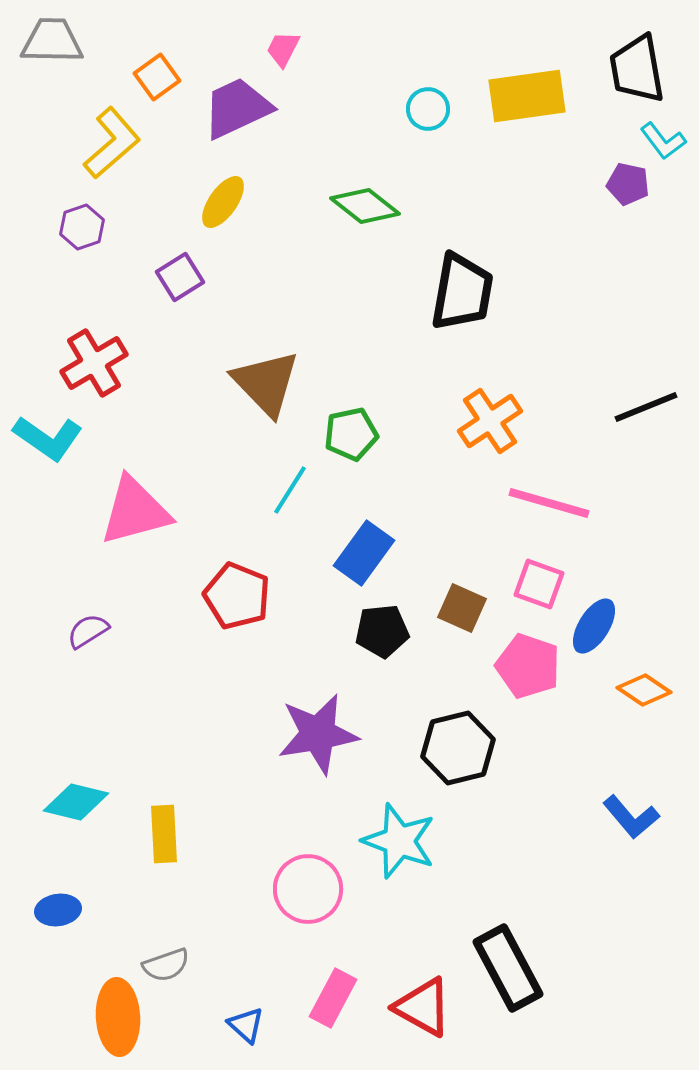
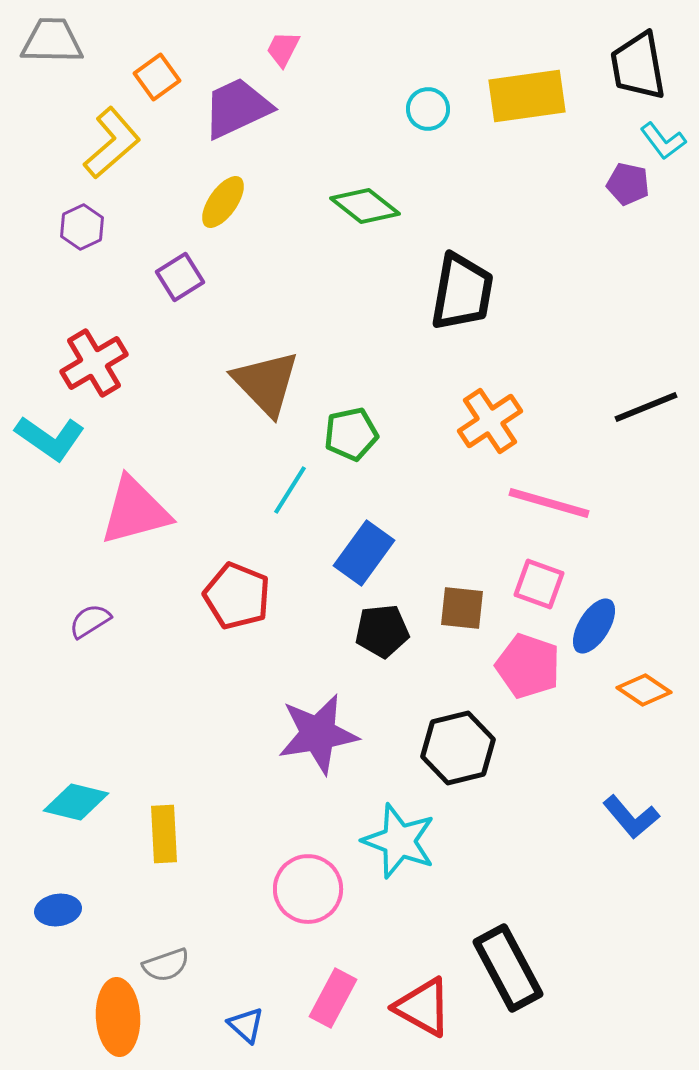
black trapezoid at (637, 69): moved 1 px right, 3 px up
purple hexagon at (82, 227): rotated 6 degrees counterclockwise
cyan L-shape at (48, 438): moved 2 px right
brown square at (462, 608): rotated 18 degrees counterclockwise
purple semicircle at (88, 631): moved 2 px right, 10 px up
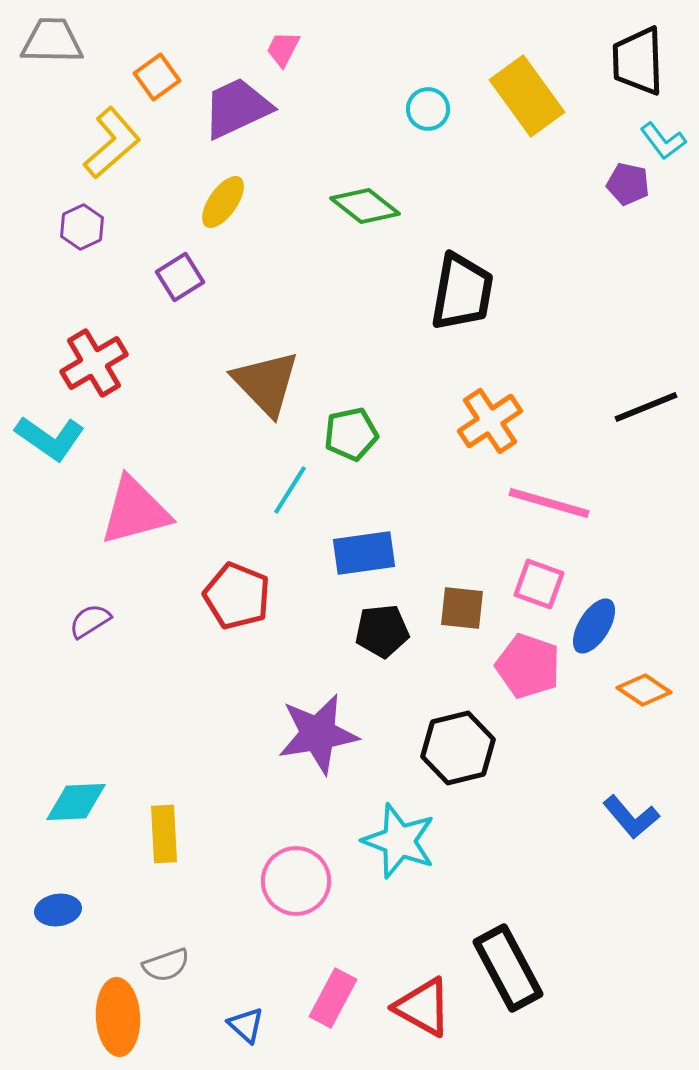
black trapezoid at (638, 66): moved 5 px up; rotated 8 degrees clockwise
yellow rectangle at (527, 96): rotated 62 degrees clockwise
blue rectangle at (364, 553): rotated 46 degrees clockwise
cyan diamond at (76, 802): rotated 16 degrees counterclockwise
pink circle at (308, 889): moved 12 px left, 8 px up
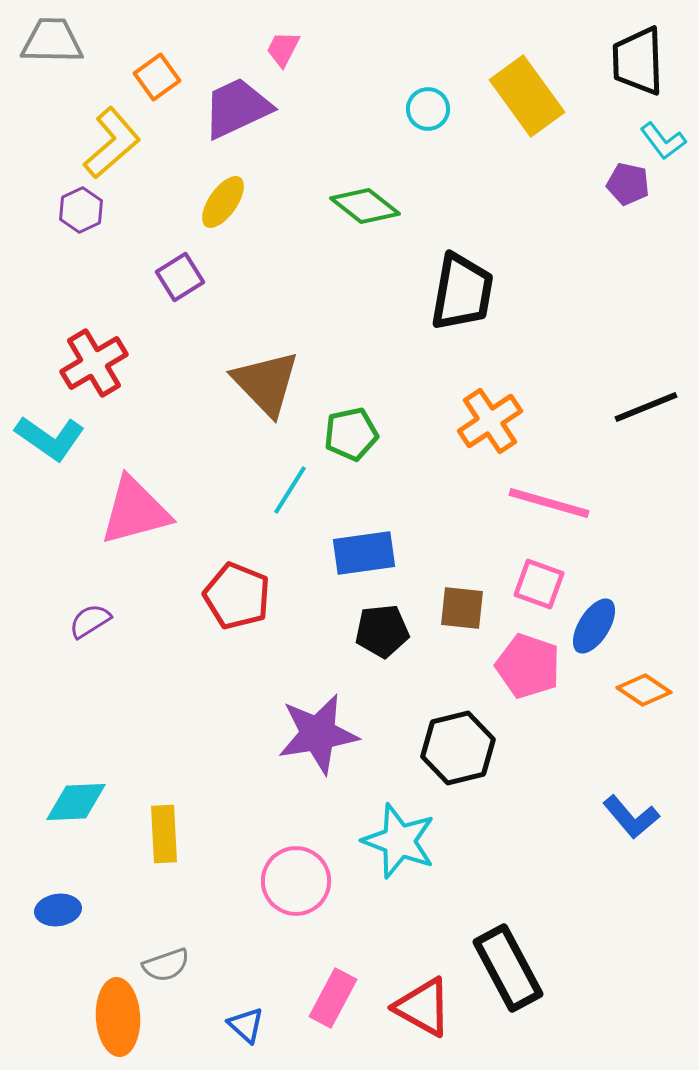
purple hexagon at (82, 227): moved 1 px left, 17 px up
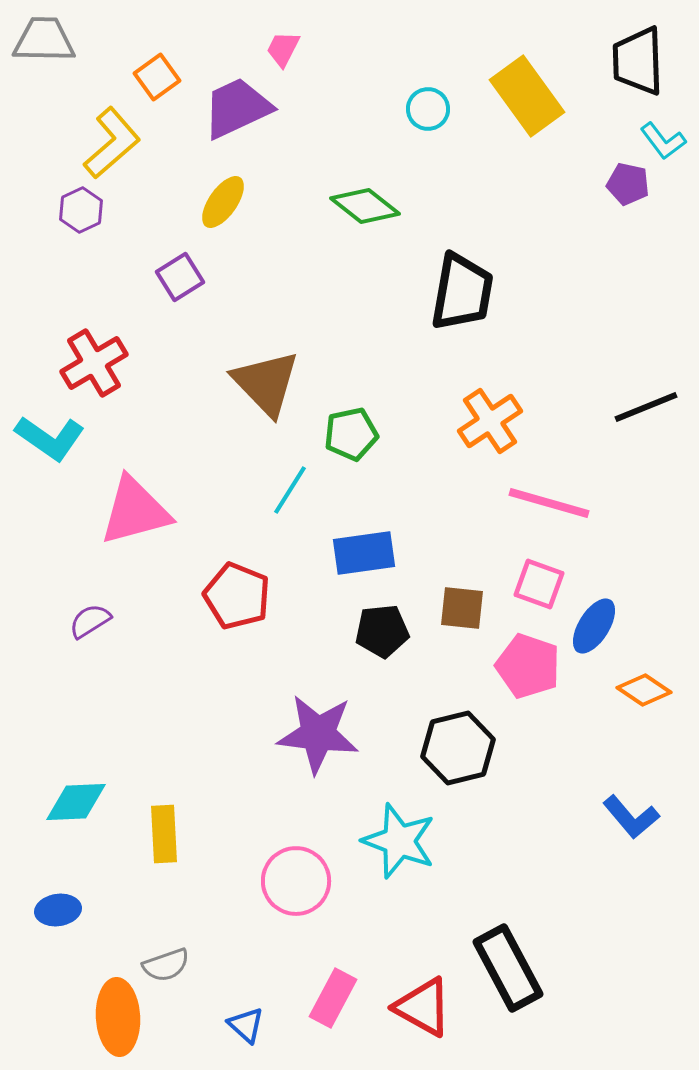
gray trapezoid at (52, 41): moved 8 px left, 1 px up
purple star at (318, 734): rotated 16 degrees clockwise
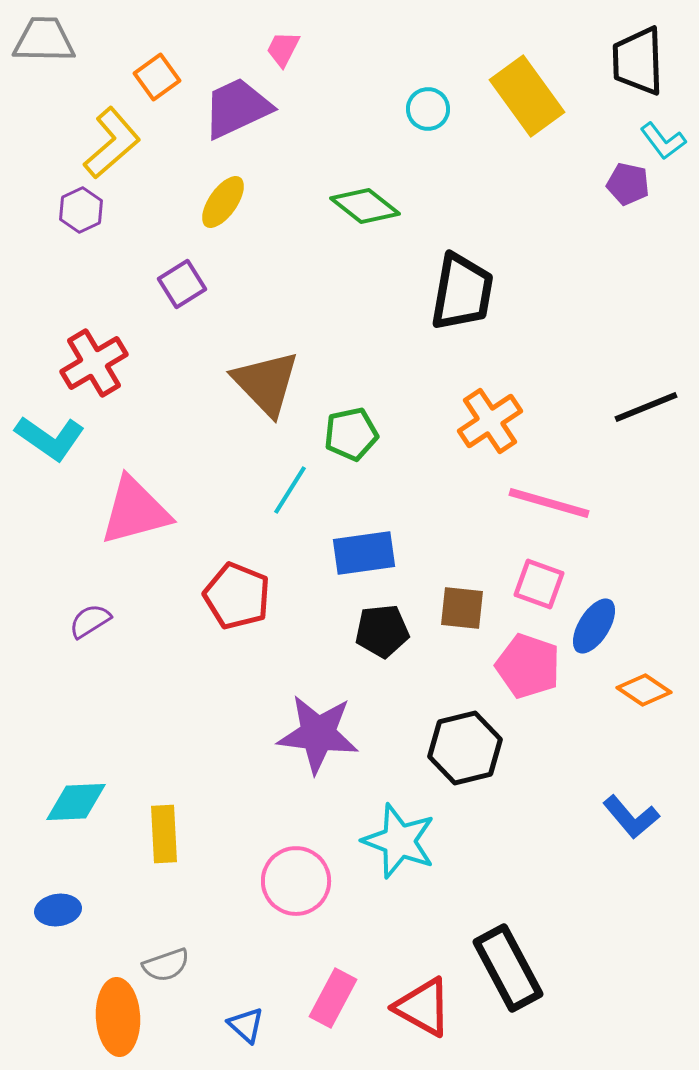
purple square at (180, 277): moved 2 px right, 7 px down
black hexagon at (458, 748): moved 7 px right
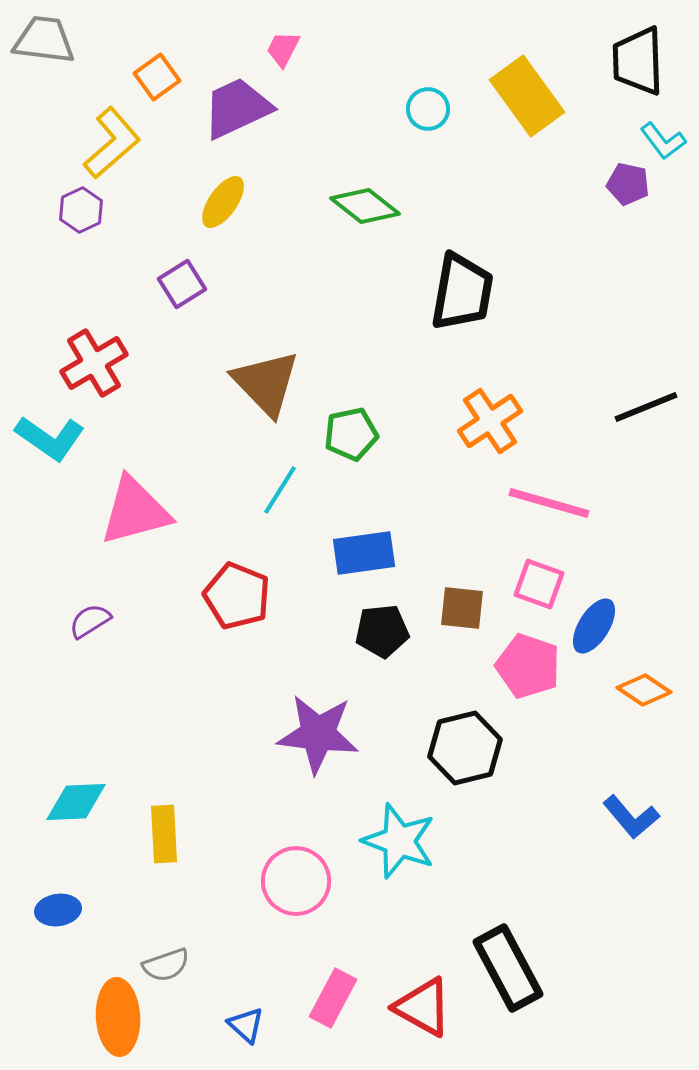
gray trapezoid at (44, 40): rotated 6 degrees clockwise
cyan line at (290, 490): moved 10 px left
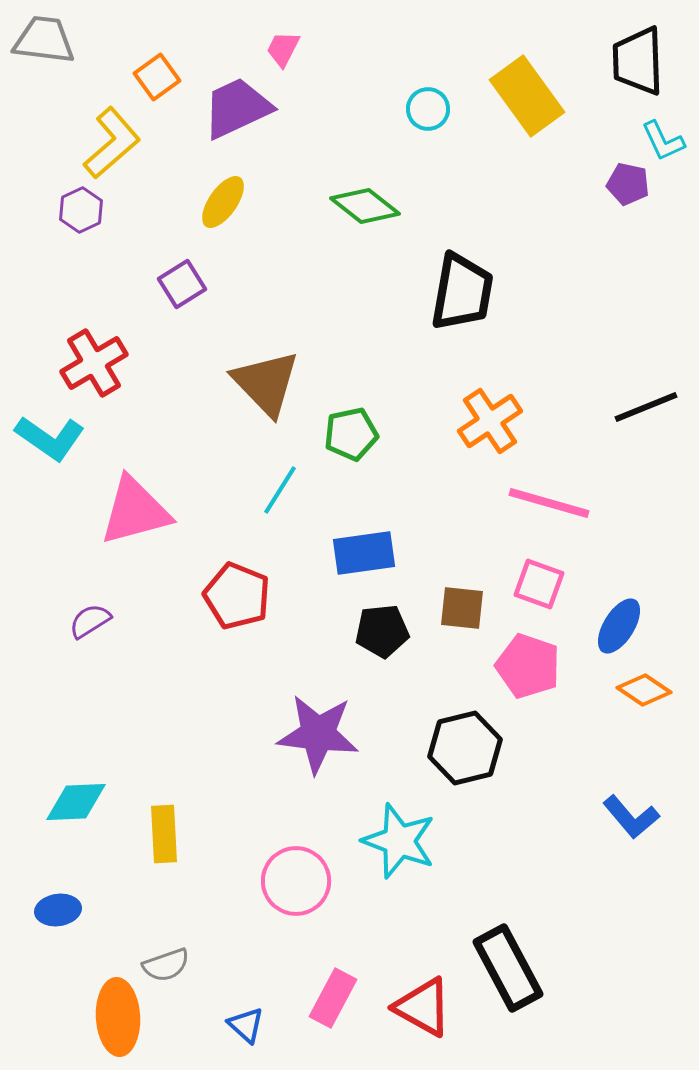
cyan L-shape at (663, 141): rotated 12 degrees clockwise
blue ellipse at (594, 626): moved 25 px right
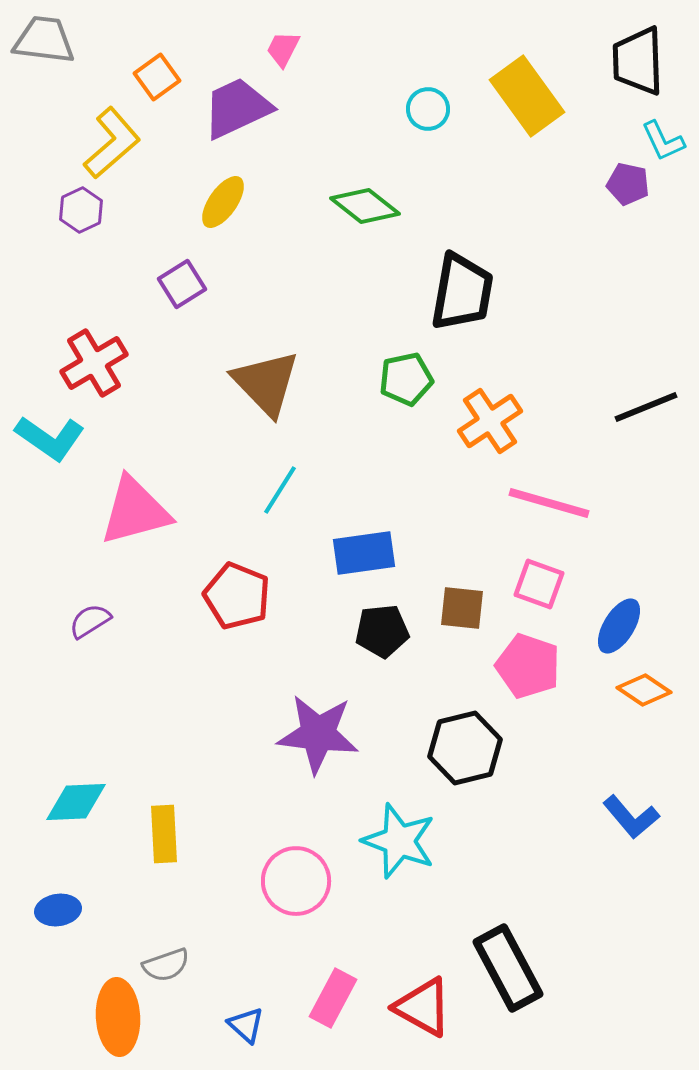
green pentagon at (351, 434): moved 55 px right, 55 px up
